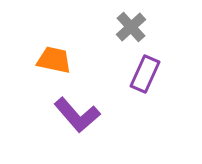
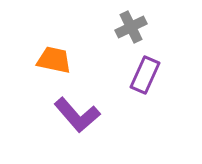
gray cross: rotated 16 degrees clockwise
purple rectangle: moved 1 px down
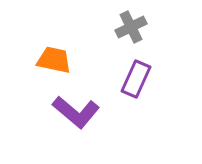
purple rectangle: moved 9 px left, 4 px down
purple L-shape: moved 1 px left, 3 px up; rotated 9 degrees counterclockwise
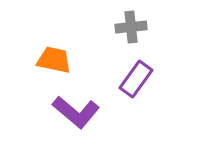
gray cross: rotated 20 degrees clockwise
purple rectangle: rotated 12 degrees clockwise
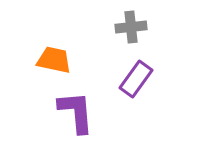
purple L-shape: rotated 135 degrees counterclockwise
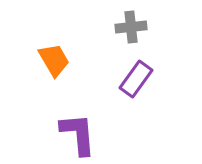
orange trapezoid: rotated 48 degrees clockwise
purple L-shape: moved 2 px right, 22 px down
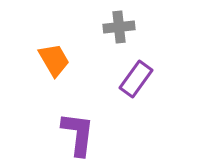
gray cross: moved 12 px left
purple L-shape: rotated 12 degrees clockwise
